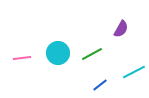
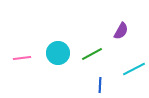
purple semicircle: moved 2 px down
cyan line: moved 3 px up
blue line: rotated 49 degrees counterclockwise
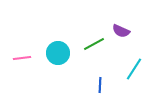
purple semicircle: rotated 84 degrees clockwise
green line: moved 2 px right, 10 px up
cyan line: rotated 30 degrees counterclockwise
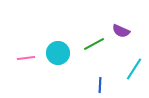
pink line: moved 4 px right
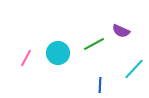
pink line: rotated 54 degrees counterclockwise
cyan line: rotated 10 degrees clockwise
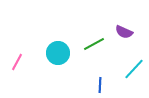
purple semicircle: moved 3 px right, 1 px down
pink line: moved 9 px left, 4 px down
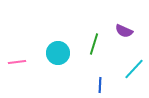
purple semicircle: moved 1 px up
green line: rotated 45 degrees counterclockwise
pink line: rotated 54 degrees clockwise
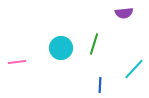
purple semicircle: moved 18 px up; rotated 30 degrees counterclockwise
cyan circle: moved 3 px right, 5 px up
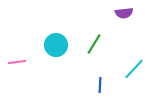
green line: rotated 15 degrees clockwise
cyan circle: moved 5 px left, 3 px up
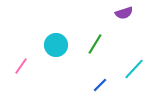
purple semicircle: rotated 12 degrees counterclockwise
green line: moved 1 px right
pink line: moved 4 px right, 4 px down; rotated 48 degrees counterclockwise
blue line: rotated 42 degrees clockwise
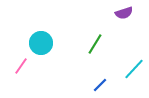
cyan circle: moved 15 px left, 2 px up
